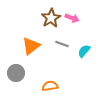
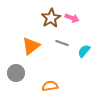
gray line: moved 1 px up
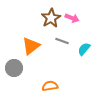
gray line: moved 2 px up
cyan semicircle: moved 2 px up
gray circle: moved 2 px left, 5 px up
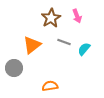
pink arrow: moved 5 px right, 2 px up; rotated 48 degrees clockwise
gray line: moved 2 px right, 1 px down
orange triangle: moved 1 px right, 1 px up
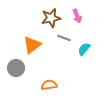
brown star: rotated 18 degrees clockwise
gray line: moved 4 px up
gray circle: moved 2 px right
orange semicircle: moved 1 px left, 1 px up
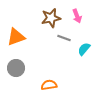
orange triangle: moved 16 px left, 8 px up; rotated 18 degrees clockwise
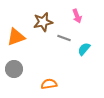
brown star: moved 8 px left, 4 px down
gray circle: moved 2 px left, 1 px down
orange semicircle: moved 1 px up
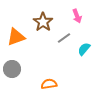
brown star: rotated 24 degrees counterclockwise
gray line: rotated 56 degrees counterclockwise
gray circle: moved 2 px left
